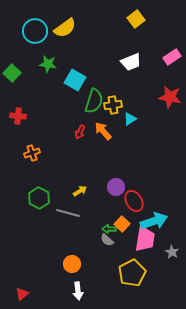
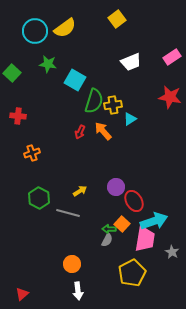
yellow square: moved 19 px left
gray semicircle: rotated 104 degrees counterclockwise
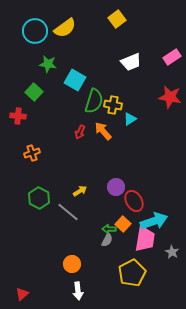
green square: moved 22 px right, 19 px down
yellow cross: rotated 18 degrees clockwise
gray line: moved 1 px up; rotated 25 degrees clockwise
orange square: moved 1 px right
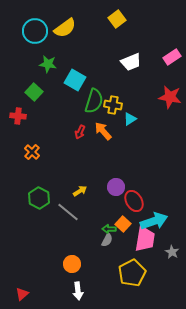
orange cross: moved 1 px up; rotated 28 degrees counterclockwise
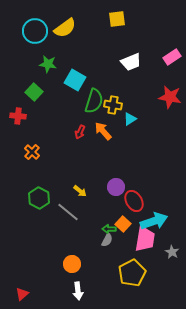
yellow square: rotated 30 degrees clockwise
yellow arrow: rotated 72 degrees clockwise
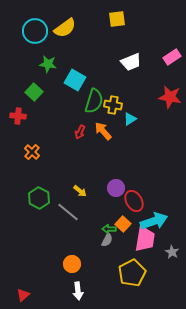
purple circle: moved 1 px down
red triangle: moved 1 px right, 1 px down
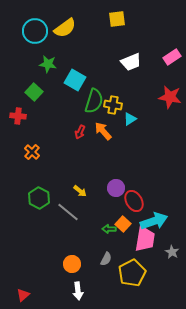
gray semicircle: moved 1 px left, 19 px down
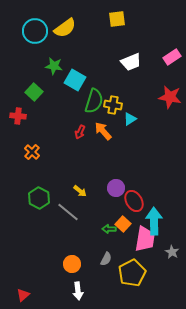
green star: moved 6 px right, 2 px down
cyan arrow: rotated 72 degrees counterclockwise
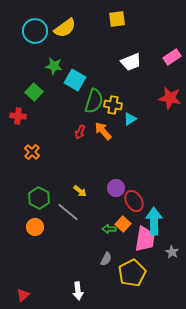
red star: moved 1 px down
orange circle: moved 37 px left, 37 px up
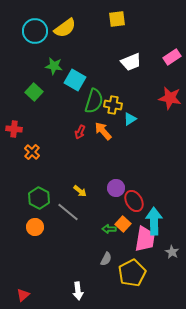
red cross: moved 4 px left, 13 px down
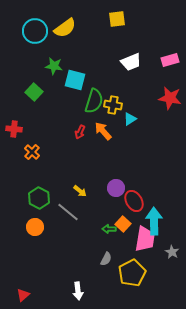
pink rectangle: moved 2 px left, 3 px down; rotated 18 degrees clockwise
cyan square: rotated 15 degrees counterclockwise
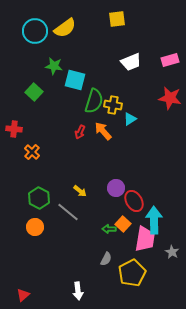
cyan arrow: moved 1 px up
